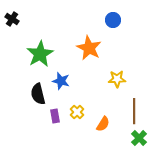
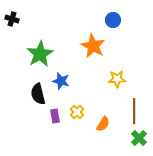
black cross: rotated 16 degrees counterclockwise
orange star: moved 4 px right, 2 px up
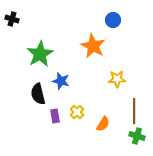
green cross: moved 2 px left, 2 px up; rotated 28 degrees counterclockwise
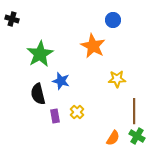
orange semicircle: moved 10 px right, 14 px down
green cross: rotated 14 degrees clockwise
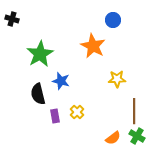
orange semicircle: rotated 21 degrees clockwise
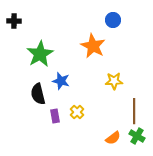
black cross: moved 2 px right, 2 px down; rotated 16 degrees counterclockwise
yellow star: moved 3 px left, 2 px down
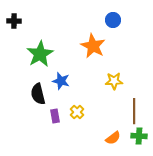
green cross: moved 2 px right; rotated 28 degrees counterclockwise
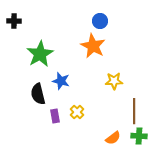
blue circle: moved 13 px left, 1 px down
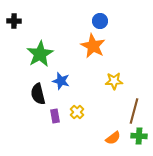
brown line: rotated 15 degrees clockwise
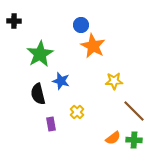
blue circle: moved 19 px left, 4 px down
brown line: rotated 60 degrees counterclockwise
purple rectangle: moved 4 px left, 8 px down
green cross: moved 5 px left, 4 px down
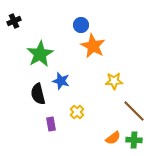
black cross: rotated 24 degrees counterclockwise
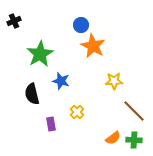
black semicircle: moved 6 px left
